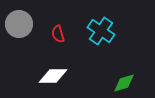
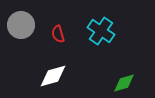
gray circle: moved 2 px right, 1 px down
white diamond: rotated 16 degrees counterclockwise
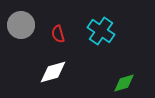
white diamond: moved 4 px up
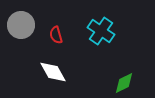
red semicircle: moved 2 px left, 1 px down
white diamond: rotated 76 degrees clockwise
green diamond: rotated 10 degrees counterclockwise
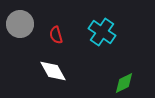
gray circle: moved 1 px left, 1 px up
cyan cross: moved 1 px right, 1 px down
white diamond: moved 1 px up
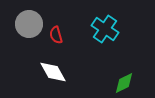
gray circle: moved 9 px right
cyan cross: moved 3 px right, 3 px up
white diamond: moved 1 px down
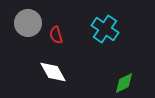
gray circle: moved 1 px left, 1 px up
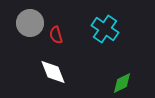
gray circle: moved 2 px right
white diamond: rotated 8 degrees clockwise
green diamond: moved 2 px left
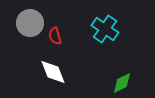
red semicircle: moved 1 px left, 1 px down
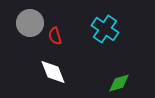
green diamond: moved 3 px left; rotated 10 degrees clockwise
